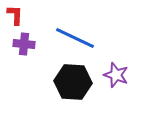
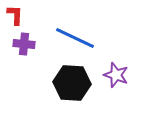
black hexagon: moved 1 px left, 1 px down
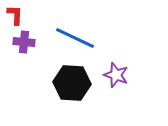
purple cross: moved 2 px up
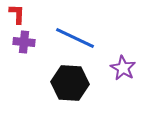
red L-shape: moved 2 px right, 1 px up
purple star: moved 7 px right, 7 px up; rotated 10 degrees clockwise
black hexagon: moved 2 px left
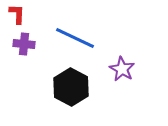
purple cross: moved 2 px down
purple star: moved 1 px left, 1 px down
black hexagon: moved 1 px right, 4 px down; rotated 24 degrees clockwise
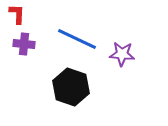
blue line: moved 2 px right, 1 px down
purple star: moved 15 px up; rotated 25 degrees counterclockwise
black hexagon: rotated 9 degrees counterclockwise
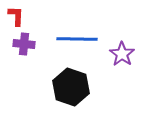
red L-shape: moved 1 px left, 2 px down
blue line: rotated 24 degrees counterclockwise
purple star: rotated 30 degrees clockwise
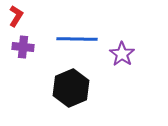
red L-shape: rotated 30 degrees clockwise
purple cross: moved 1 px left, 3 px down
black hexagon: moved 1 px down; rotated 18 degrees clockwise
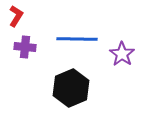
purple cross: moved 2 px right
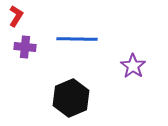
purple star: moved 11 px right, 12 px down
black hexagon: moved 10 px down
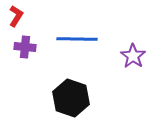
purple star: moved 10 px up
black hexagon: rotated 18 degrees counterclockwise
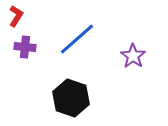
blue line: rotated 42 degrees counterclockwise
